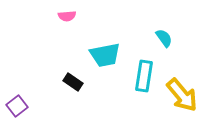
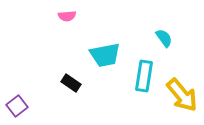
black rectangle: moved 2 px left, 1 px down
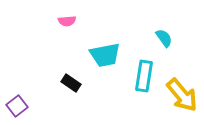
pink semicircle: moved 5 px down
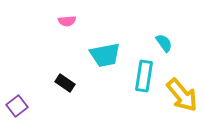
cyan semicircle: moved 5 px down
black rectangle: moved 6 px left
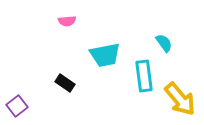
cyan rectangle: rotated 16 degrees counterclockwise
yellow arrow: moved 2 px left, 4 px down
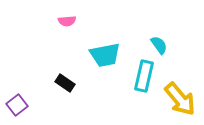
cyan semicircle: moved 5 px left, 2 px down
cyan rectangle: rotated 20 degrees clockwise
purple square: moved 1 px up
